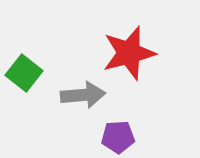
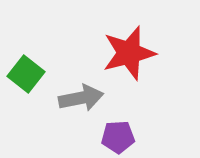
green square: moved 2 px right, 1 px down
gray arrow: moved 2 px left, 3 px down; rotated 6 degrees counterclockwise
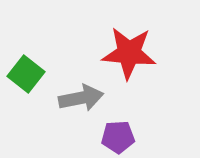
red star: rotated 20 degrees clockwise
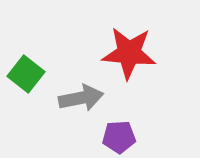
purple pentagon: moved 1 px right
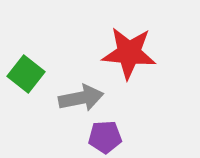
purple pentagon: moved 14 px left
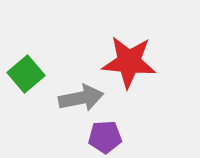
red star: moved 9 px down
green square: rotated 12 degrees clockwise
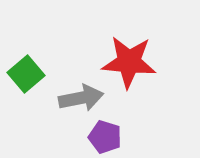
purple pentagon: rotated 20 degrees clockwise
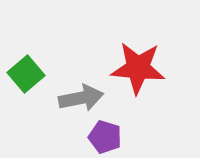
red star: moved 9 px right, 6 px down
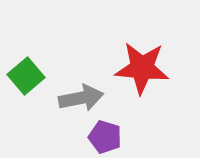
red star: moved 4 px right
green square: moved 2 px down
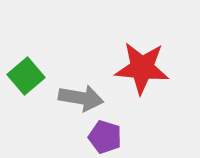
gray arrow: rotated 21 degrees clockwise
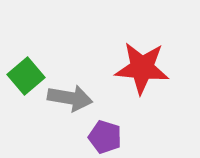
gray arrow: moved 11 px left
